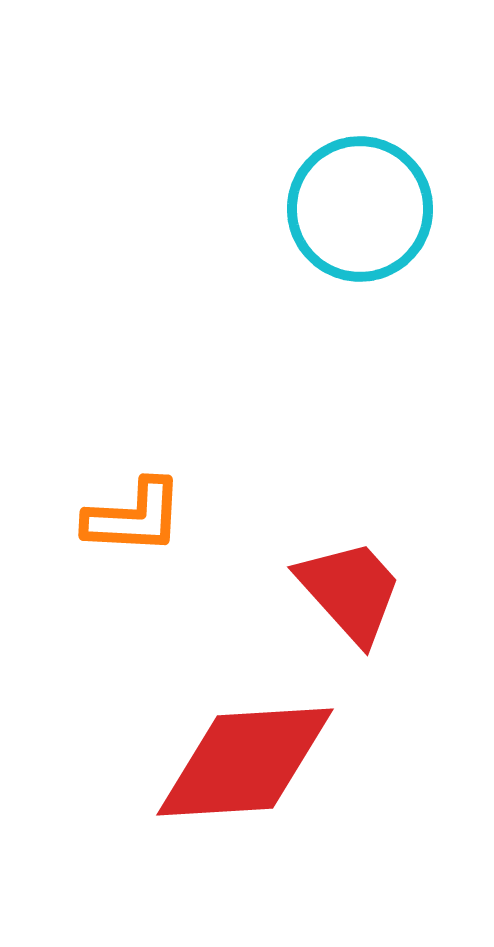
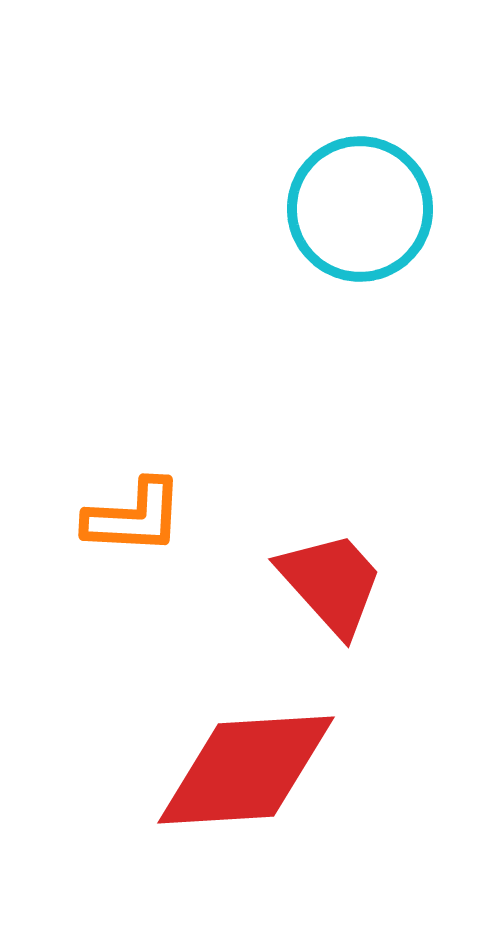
red trapezoid: moved 19 px left, 8 px up
red diamond: moved 1 px right, 8 px down
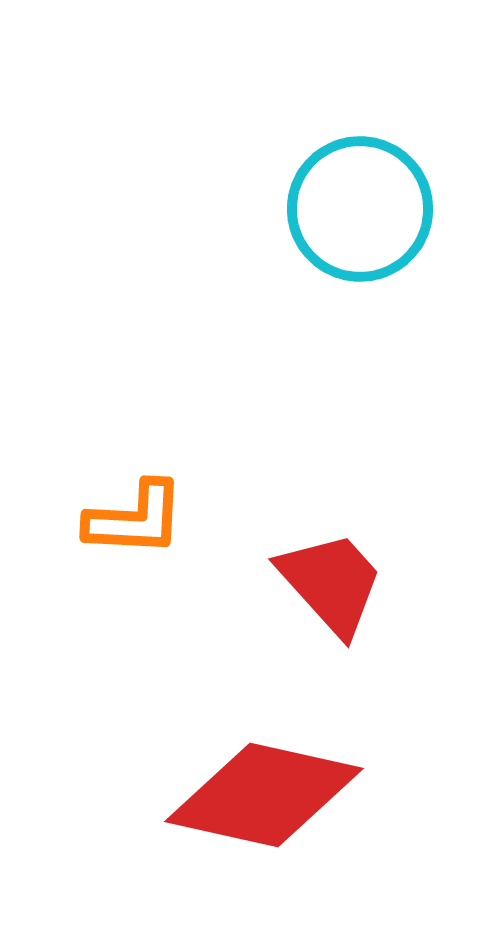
orange L-shape: moved 1 px right, 2 px down
red diamond: moved 18 px right, 25 px down; rotated 16 degrees clockwise
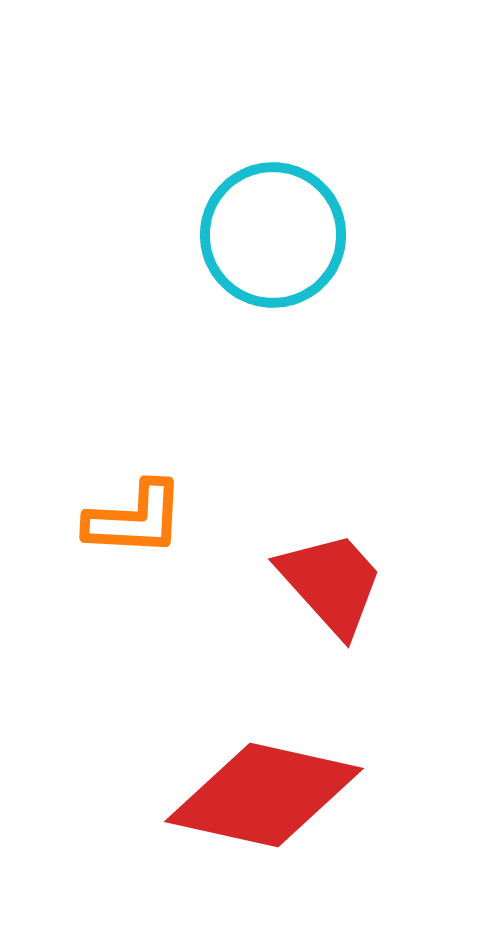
cyan circle: moved 87 px left, 26 px down
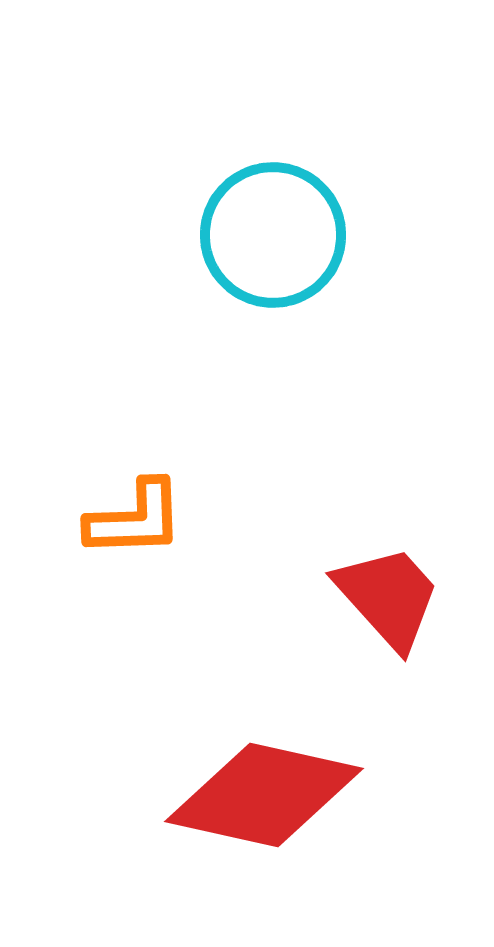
orange L-shape: rotated 5 degrees counterclockwise
red trapezoid: moved 57 px right, 14 px down
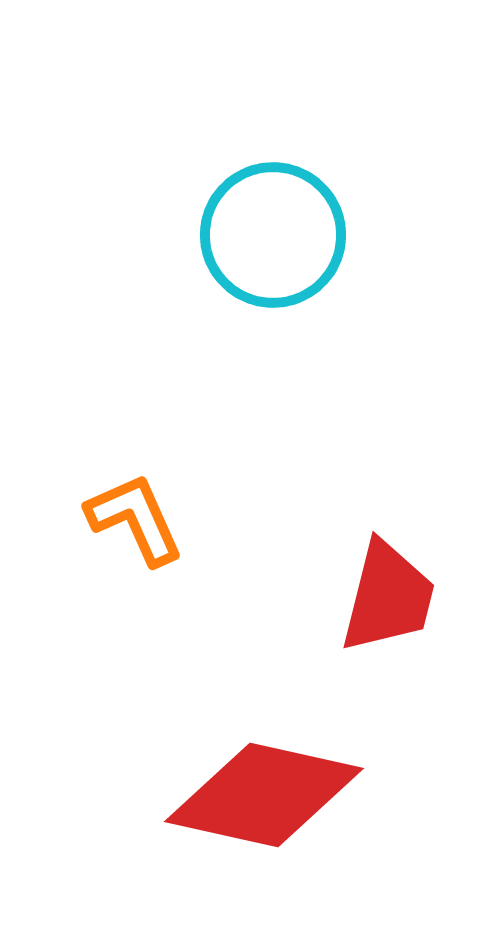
orange L-shape: rotated 112 degrees counterclockwise
red trapezoid: rotated 56 degrees clockwise
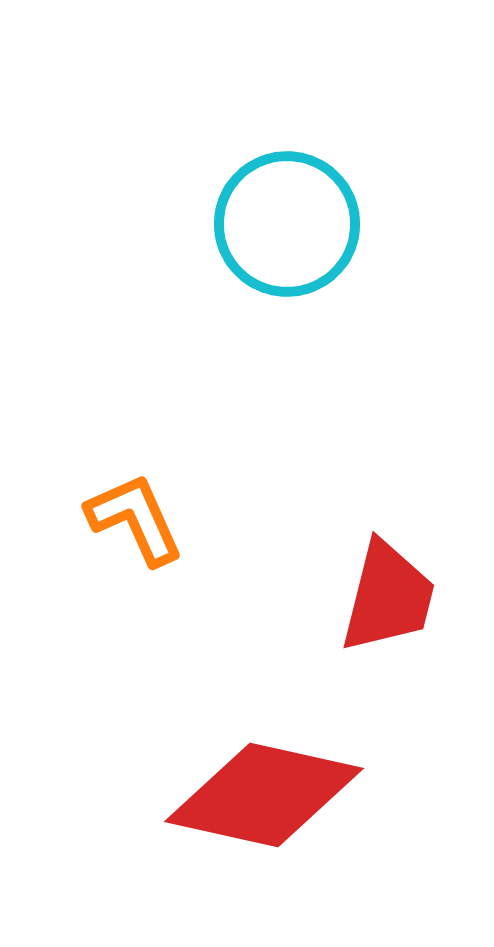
cyan circle: moved 14 px right, 11 px up
